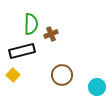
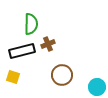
brown cross: moved 3 px left, 10 px down
yellow square: moved 2 px down; rotated 24 degrees counterclockwise
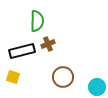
green semicircle: moved 6 px right, 3 px up
brown circle: moved 1 px right, 2 px down
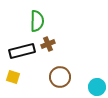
brown circle: moved 3 px left
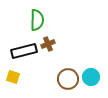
green semicircle: moved 1 px up
black rectangle: moved 2 px right
brown circle: moved 8 px right, 2 px down
cyan circle: moved 6 px left, 10 px up
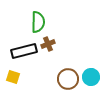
green semicircle: moved 1 px right, 2 px down
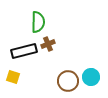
brown circle: moved 2 px down
